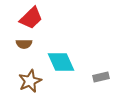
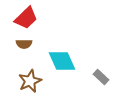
red trapezoid: moved 5 px left
cyan diamond: moved 1 px right, 1 px up
gray rectangle: rotated 56 degrees clockwise
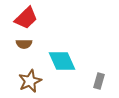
gray rectangle: moved 2 px left, 4 px down; rotated 63 degrees clockwise
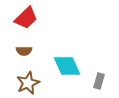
brown semicircle: moved 7 px down
cyan diamond: moved 5 px right, 5 px down
brown star: moved 2 px left, 2 px down
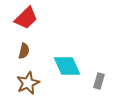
brown semicircle: rotated 77 degrees counterclockwise
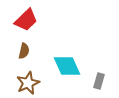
red trapezoid: moved 2 px down
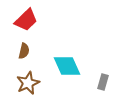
gray rectangle: moved 4 px right, 1 px down
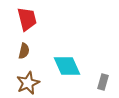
red trapezoid: moved 1 px right, 1 px up; rotated 60 degrees counterclockwise
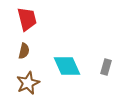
gray rectangle: moved 3 px right, 15 px up
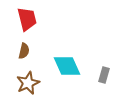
gray rectangle: moved 2 px left, 8 px down
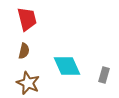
brown star: rotated 25 degrees counterclockwise
